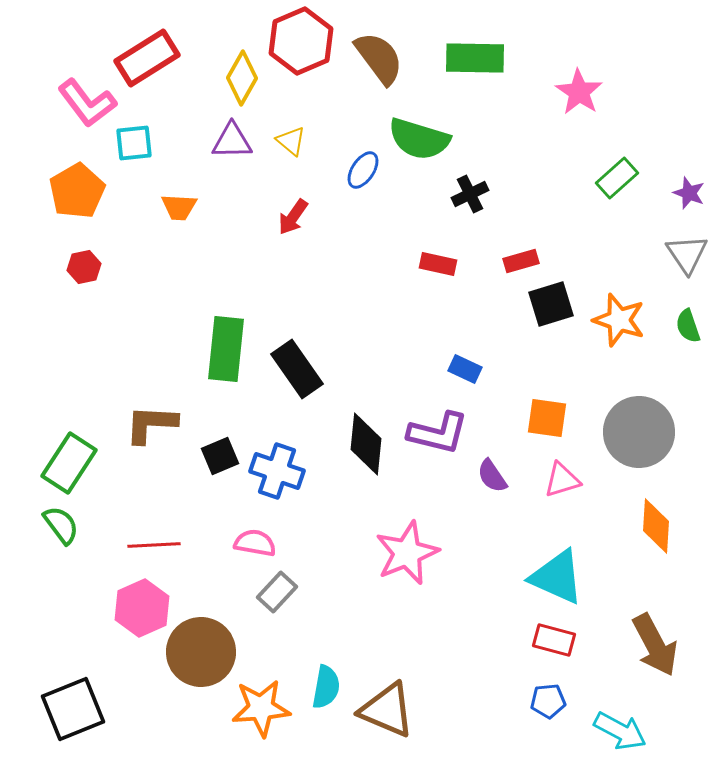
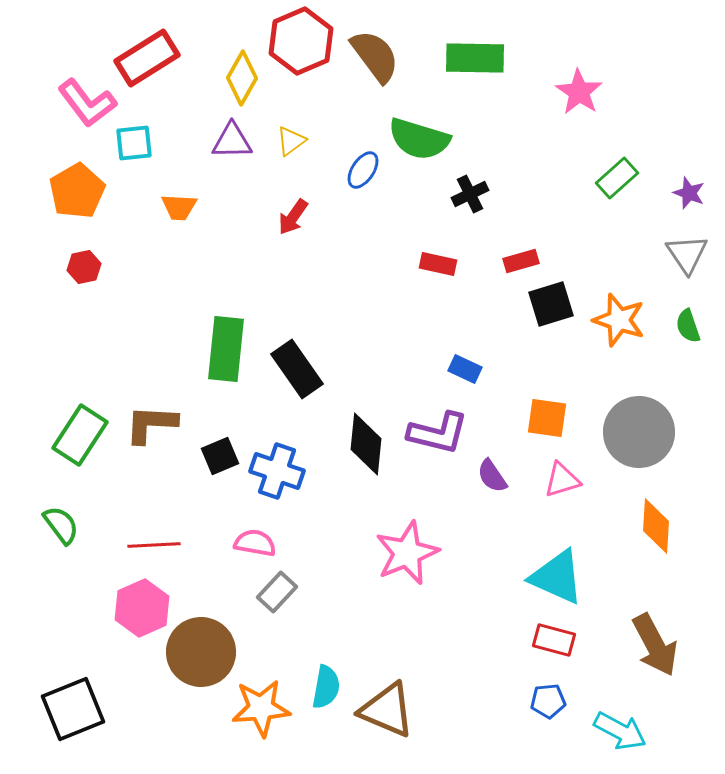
brown semicircle at (379, 58): moved 4 px left, 2 px up
yellow triangle at (291, 141): rotated 44 degrees clockwise
green rectangle at (69, 463): moved 11 px right, 28 px up
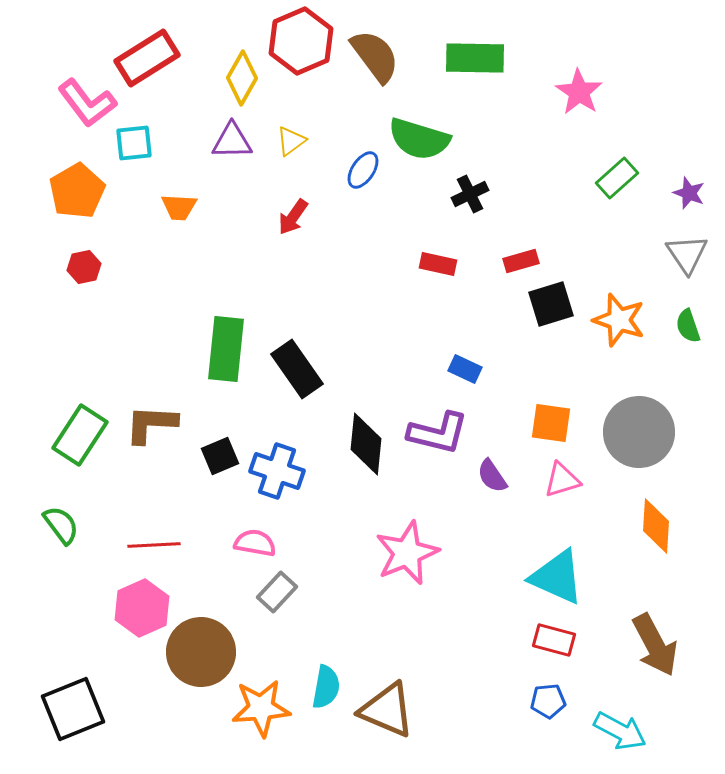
orange square at (547, 418): moved 4 px right, 5 px down
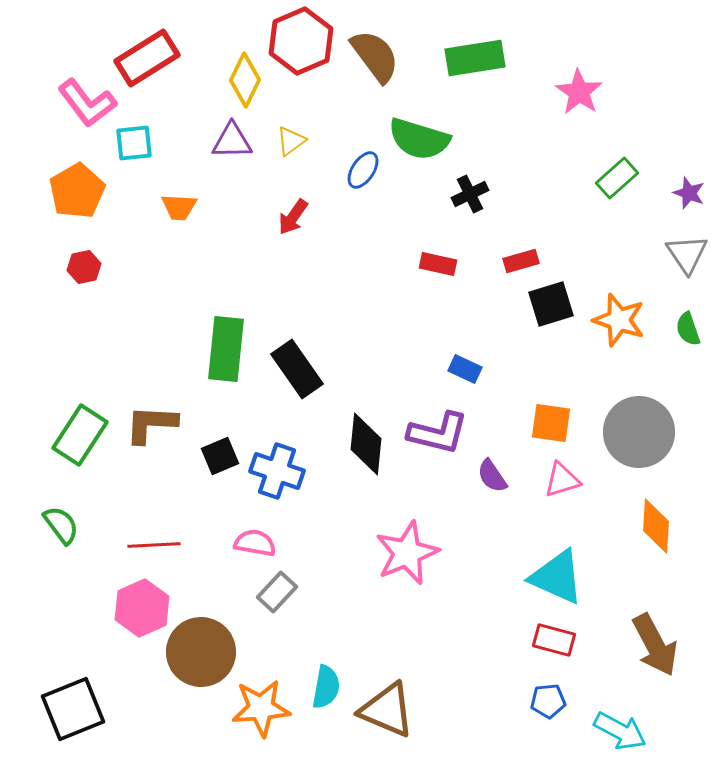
green rectangle at (475, 58): rotated 10 degrees counterclockwise
yellow diamond at (242, 78): moved 3 px right, 2 px down; rotated 4 degrees counterclockwise
green semicircle at (688, 326): moved 3 px down
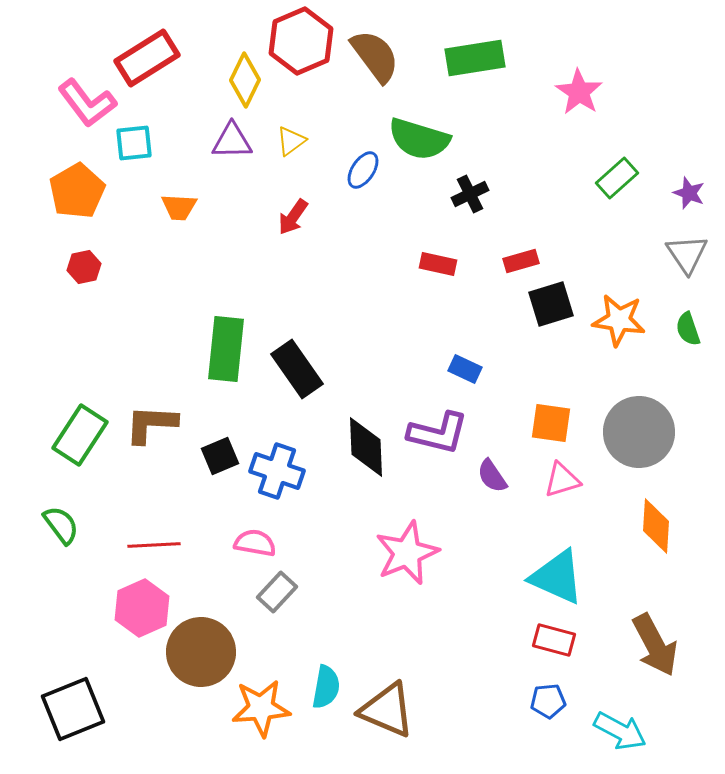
orange star at (619, 320): rotated 10 degrees counterclockwise
black diamond at (366, 444): moved 3 px down; rotated 8 degrees counterclockwise
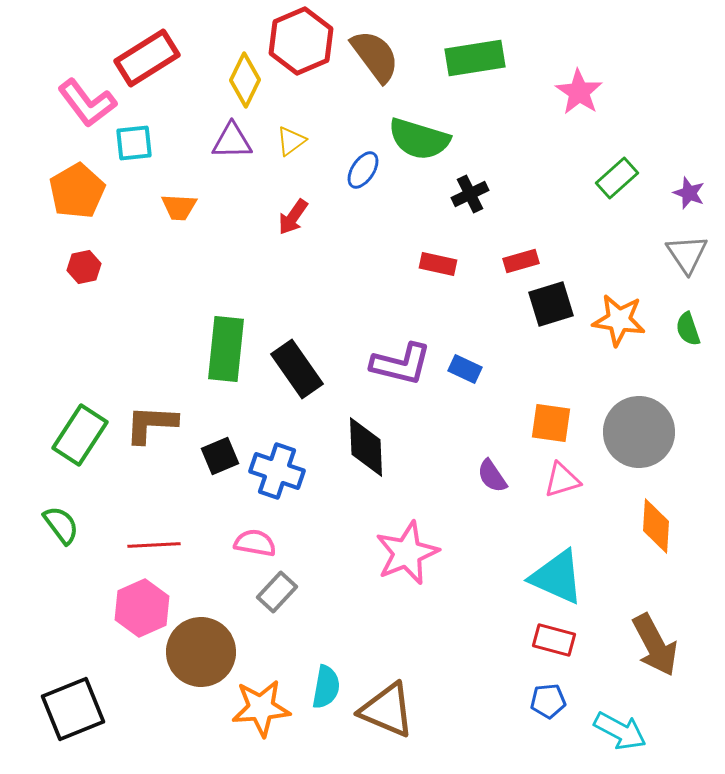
purple L-shape at (438, 433): moved 37 px left, 69 px up
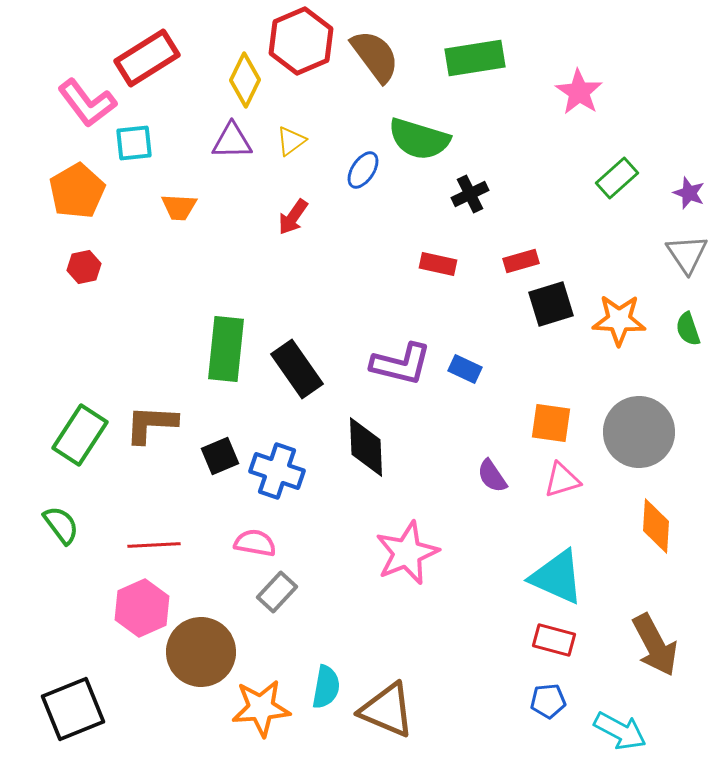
orange star at (619, 320): rotated 6 degrees counterclockwise
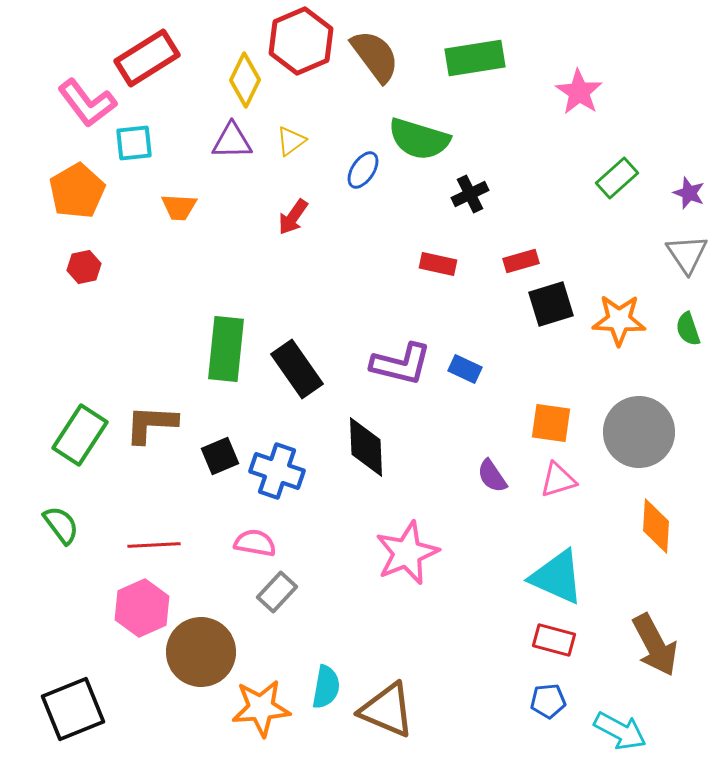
pink triangle at (562, 480): moved 4 px left
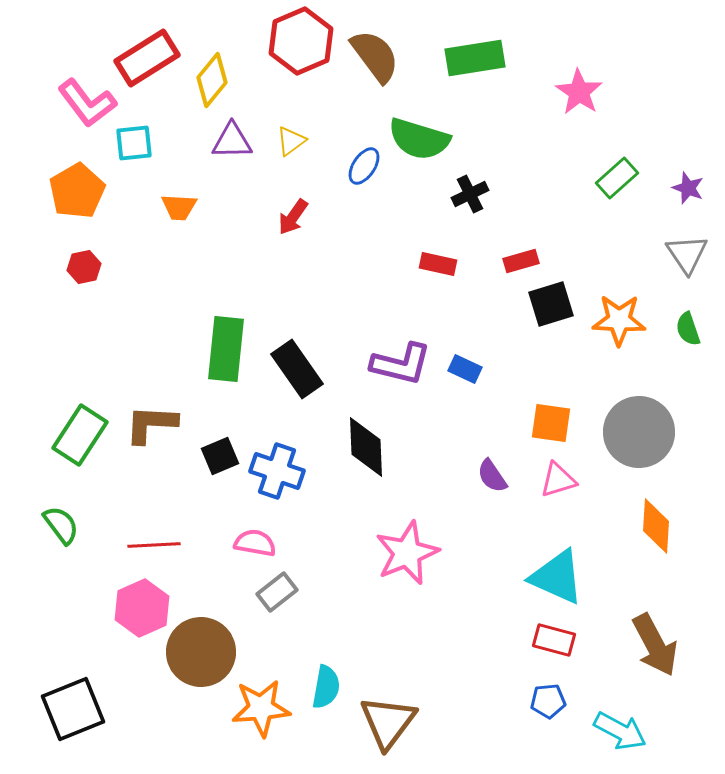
yellow diamond at (245, 80): moved 33 px left; rotated 14 degrees clockwise
blue ellipse at (363, 170): moved 1 px right, 4 px up
purple star at (689, 193): moved 1 px left, 5 px up
gray rectangle at (277, 592): rotated 9 degrees clockwise
brown triangle at (387, 710): moved 1 px right, 12 px down; rotated 44 degrees clockwise
